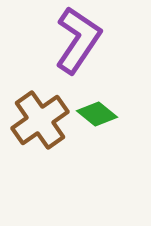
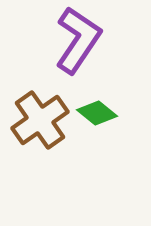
green diamond: moved 1 px up
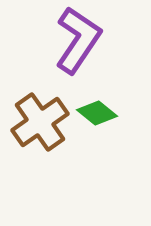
brown cross: moved 2 px down
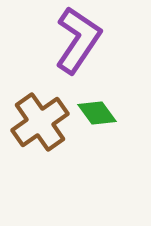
green diamond: rotated 15 degrees clockwise
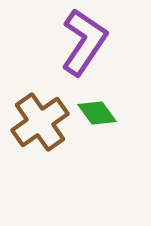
purple L-shape: moved 6 px right, 2 px down
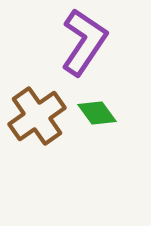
brown cross: moved 3 px left, 6 px up
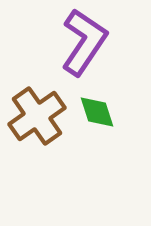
green diamond: moved 1 px up; rotated 18 degrees clockwise
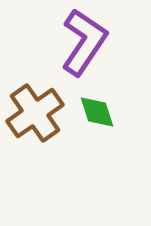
brown cross: moved 2 px left, 3 px up
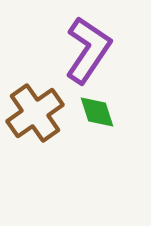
purple L-shape: moved 4 px right, 8 px down
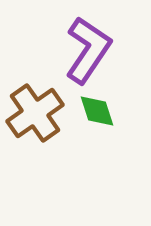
green diamond: moved 1 px up
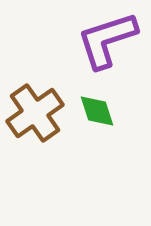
purple L-shape: moved 19 px right, 10 px up; rotated 142 degrees counterclockwise
